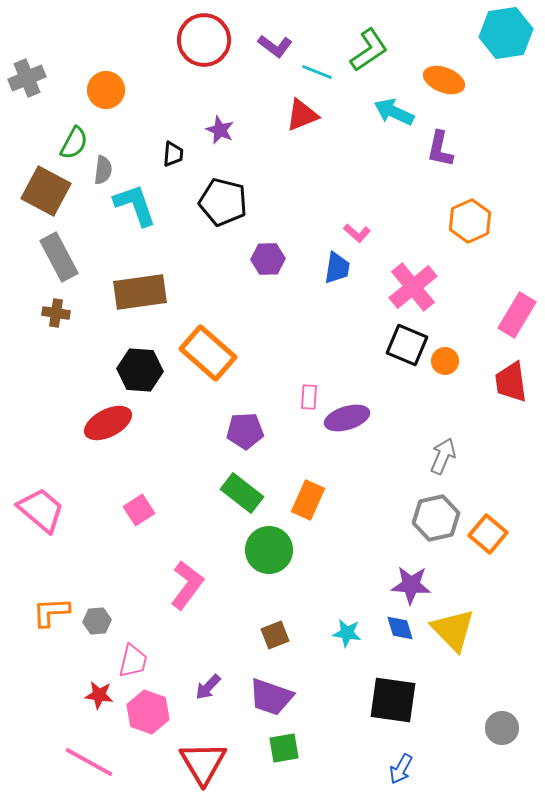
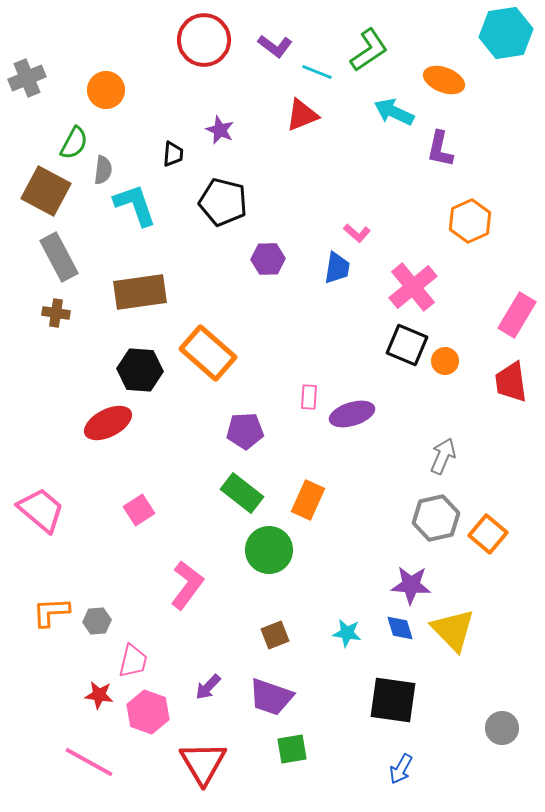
purple ellipse at (347, 418): moved 5 px right, 4 px up
green square at (284, 748): moved 8 px right, 1 px down
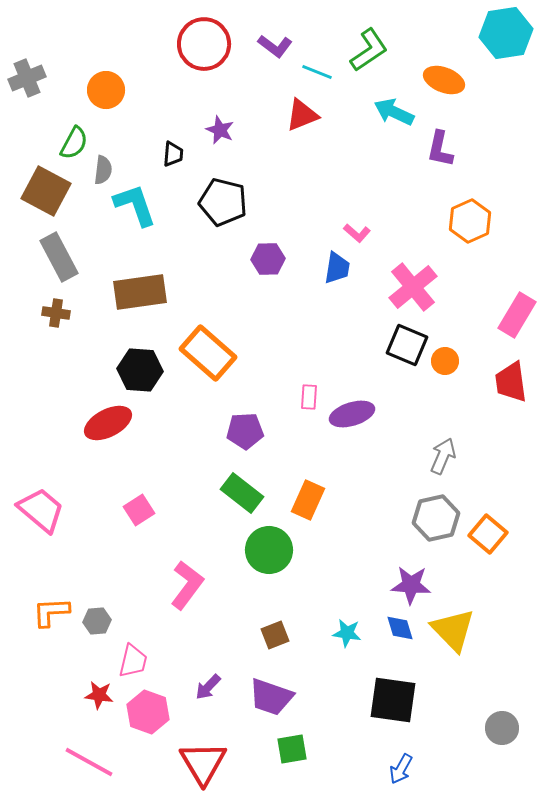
red circle at (204, 40): moved 4 px down
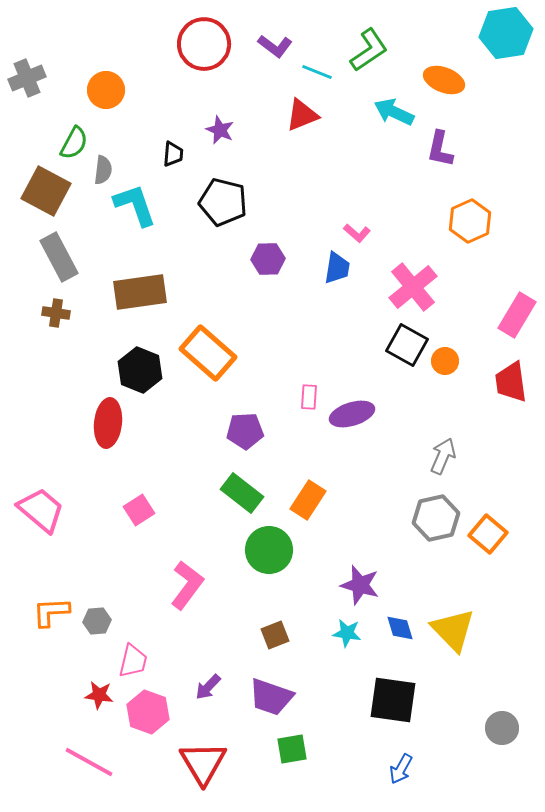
black square at (407, 345): rotated 6 degrees clockwise
black hexagon at (140, 370): rotated 18 degrees clockwise
red ellipse at (108, 423): rotated 57 degrees counterclockwise
orange rectangle at (308, 500): rotated 9 degrees clockwise
purple star at (411, 585): moved 51 px left; rotated 12 degrees clockwise
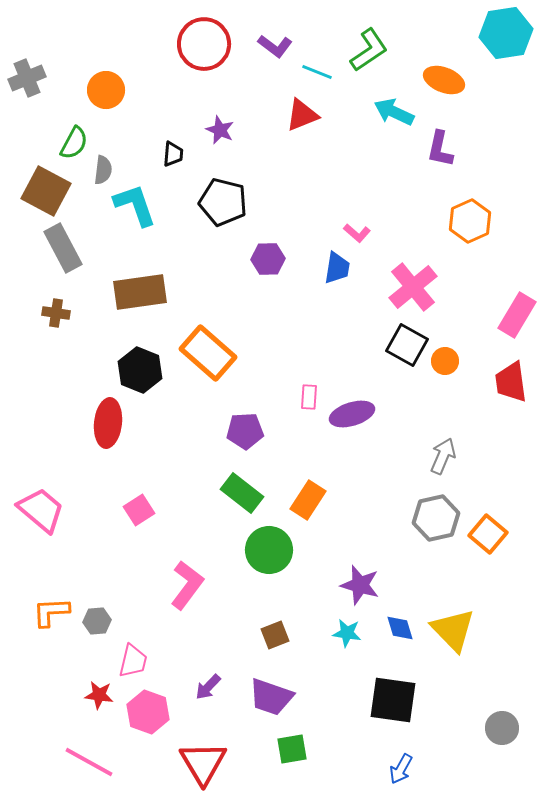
gray rectangle at (59, 257): moved 4 px right, 9 px up
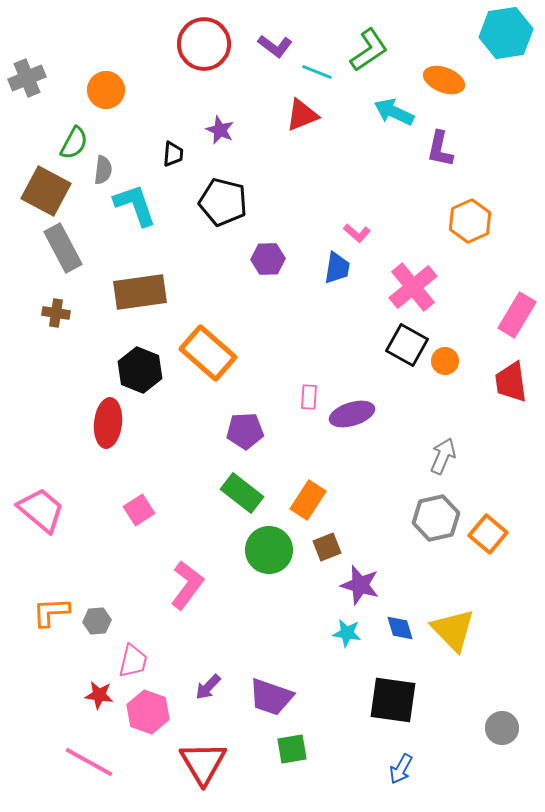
brown square at (275, 635): moved 52 px right, 88 px up
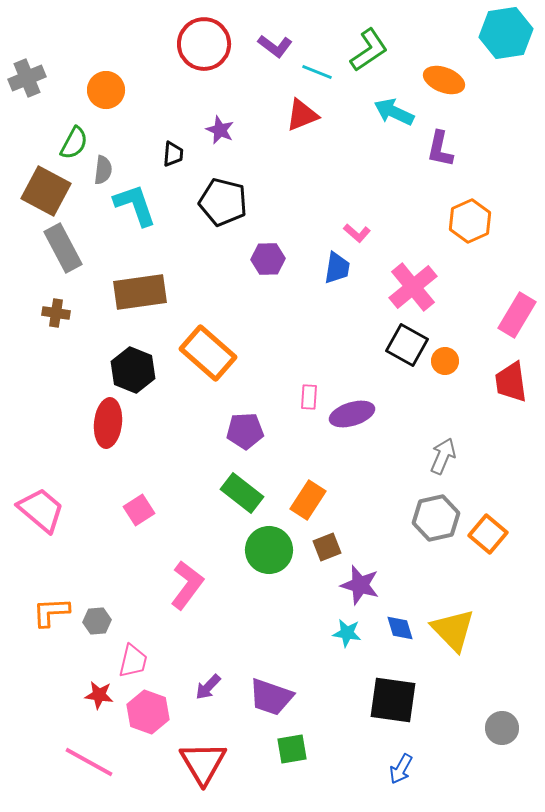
black hexagon at (140, 370): moved 7 px left
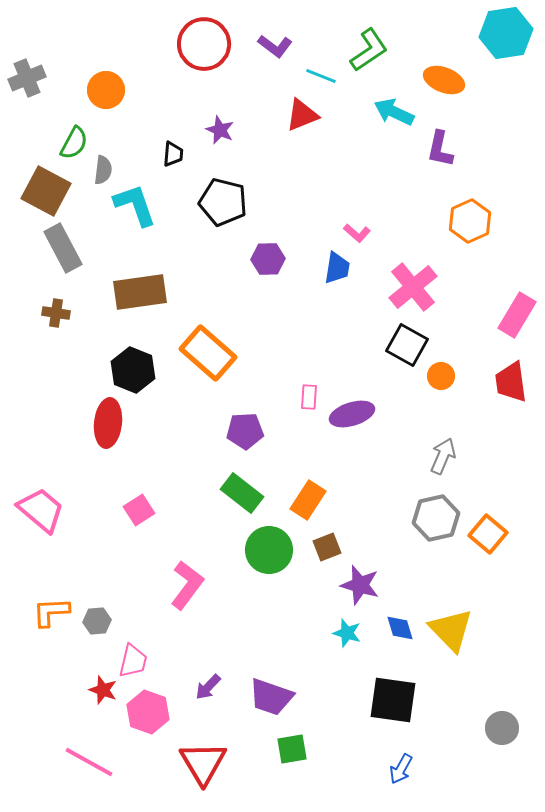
cyan line at (317, 72): moved 4 px right, 4 px down
orange circle at (445, 361): moved 4 px left, 15 px down
yellow triangle at (453, 630): moved 2 px left
cyan star at (347, 633): rotated 8 degrees clockwise
red star at (99, 695): moved 4 px right, 5 px up; rotated 12 degrees clockwise
